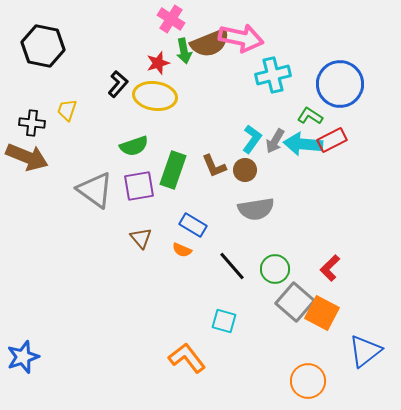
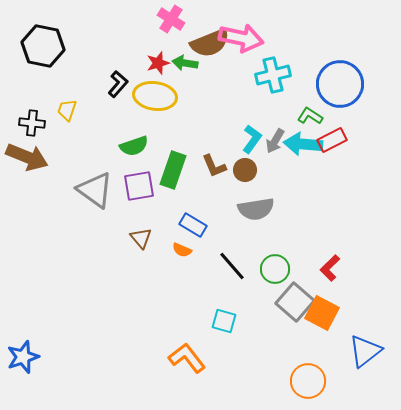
green arrow: moved 1 px right, 12 px down; rotated 110 degrees clockwise
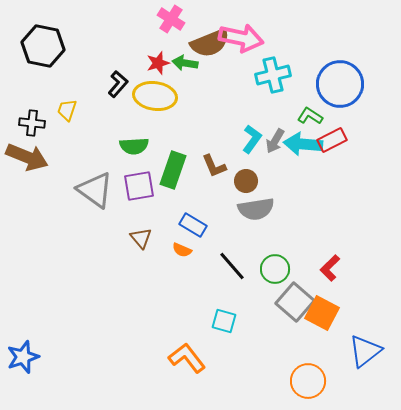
green semicircle: rotated 16 degrees clockwise
brown circle: moved 1 px right, 11 px down
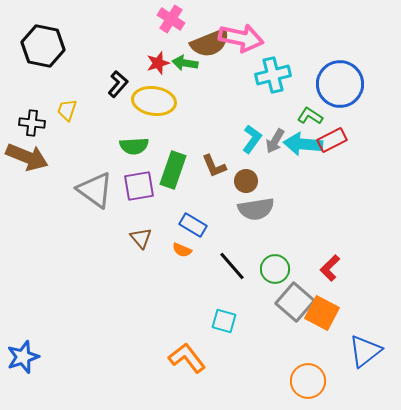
yellow ellipse: moved 1 px left, 5 px down
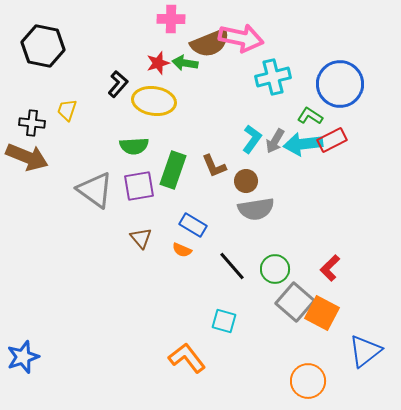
pink cross: rotated 32 degrees counterclockwise
cyan cross: moved 2 px down
cyan arrow: rotated 12 degrees counterclockwise
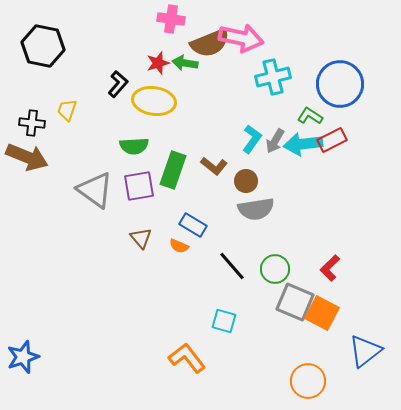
pink cross: rotated 8 degrees clockwise
brown L-shape: rotated 28 degrees counterclockwise
orange semicircle: moved 3 px left, 4 px up
gray square: rotated 18 degrees counterclockwise
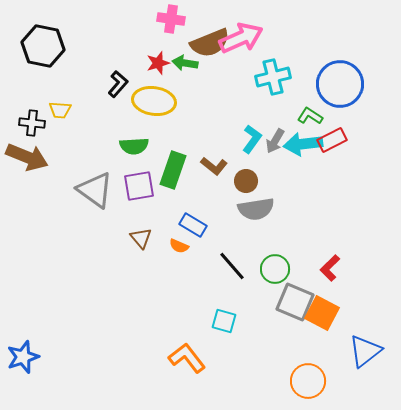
pink arrow: rotated 36 degrees counterclockwise
yellow trapezoid: moved 7 px left; rotated 105 degrees counterclockwise
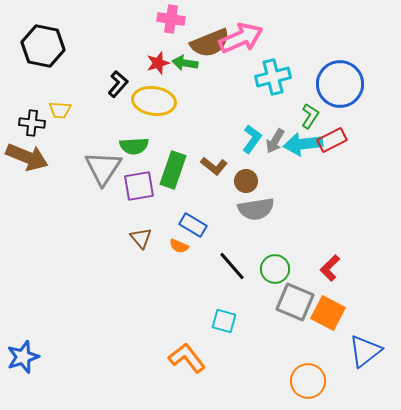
green L-shape: rotated 90 degrees clockwise
gray triangle: moved 8 px right, 22 px up; rotated 27 degrees clockwise
orange square: moved 6 px right
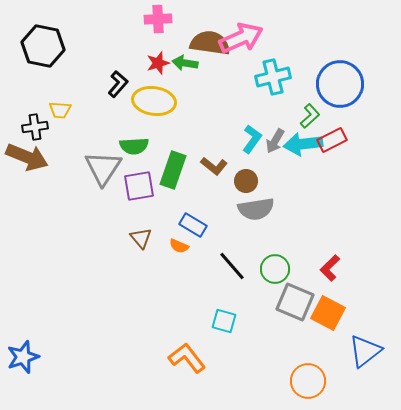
pink cross: moved 13 px left; rotated 12 degrees counterclockwise
brown semicircle: rotated 150 degrees counterclockwise
green L-shape: rotated 15 degrees clockwise
black cross: moved 3 px right, 4 px down; rotated 15 degrees counterclockwise
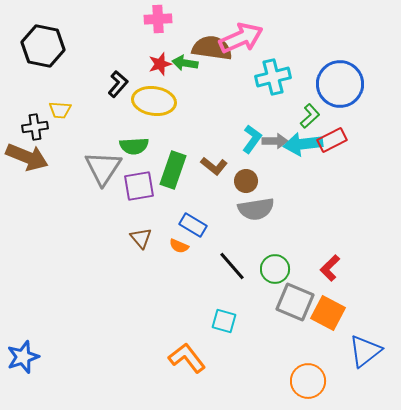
brown semicircle: moved 2 px right, 5 px down
red star: moved 2 px right, 1 px down
gray arrow: rotated 120 degrees counterclockwise
